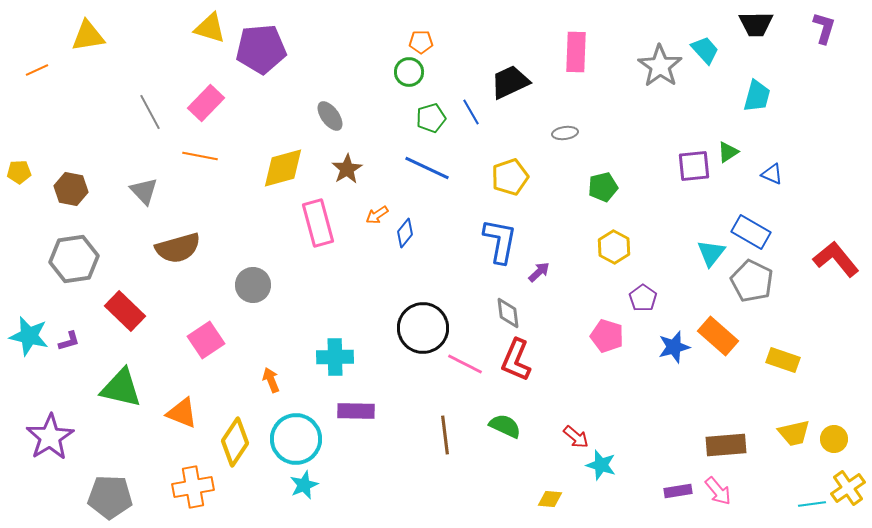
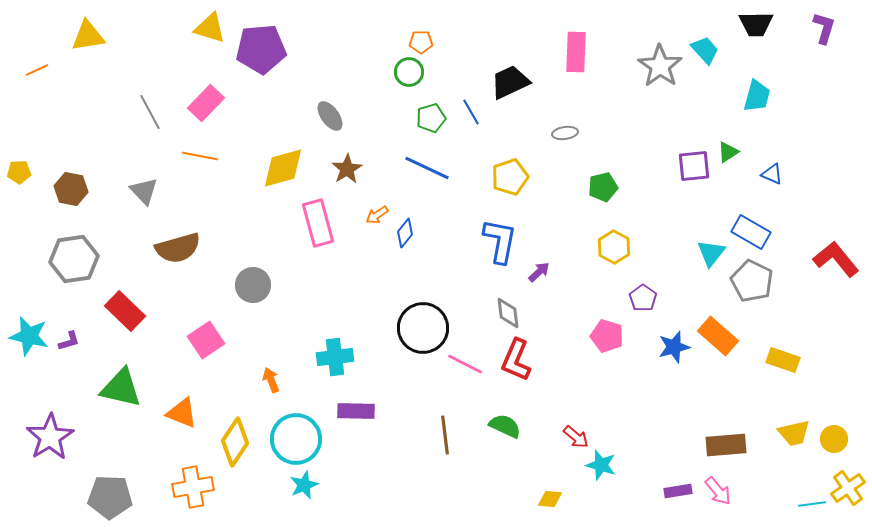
cyan cross at (335, 357): rotated 6 degrees counterclockwise
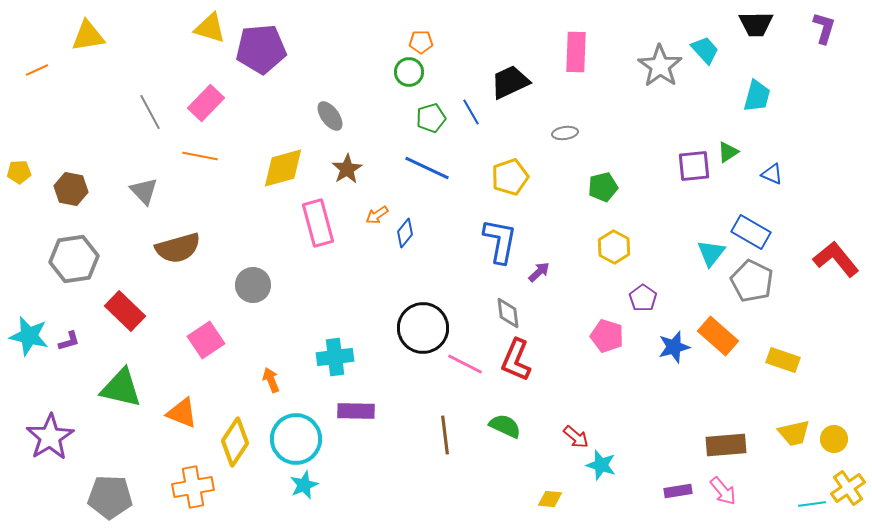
pink arrow at (718, 491): moved 5 px right
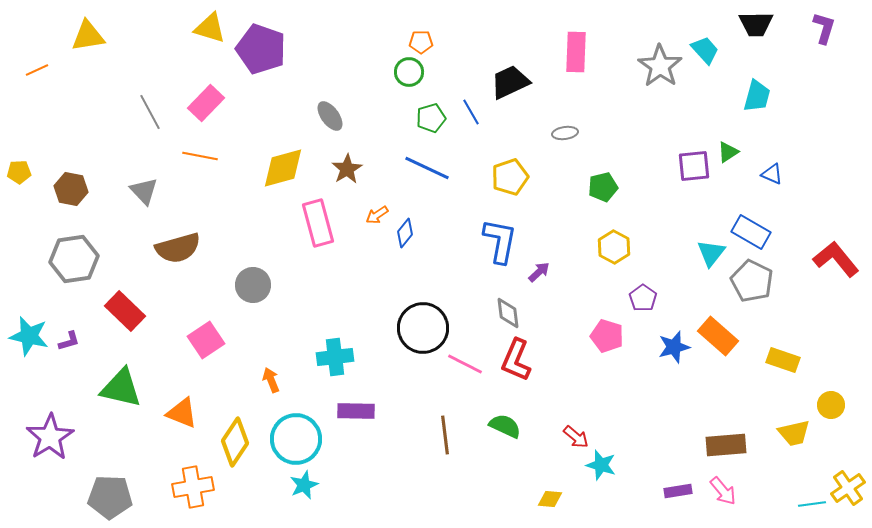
purple pentagon at (261, 49): rotated 24 degrees clockwise
yellow circle at (834, 439): moved 3 px left, 34 px up
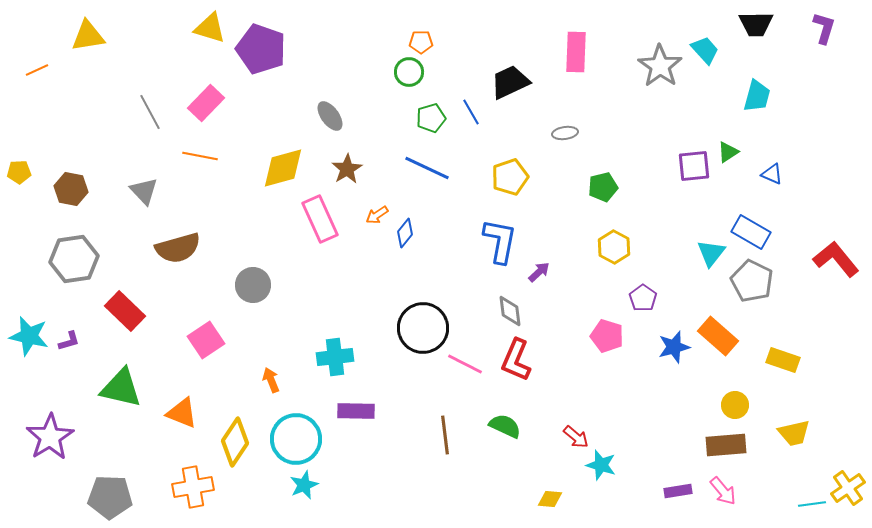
pink rectangle at (318, 223): moved 2 px right, 4 px up; rotated 9 degrees counterclockwise
gray diamond at (508, 313): moved 2 px right, 2 px up
yellow circle at (831, 405): moved 96 px left
